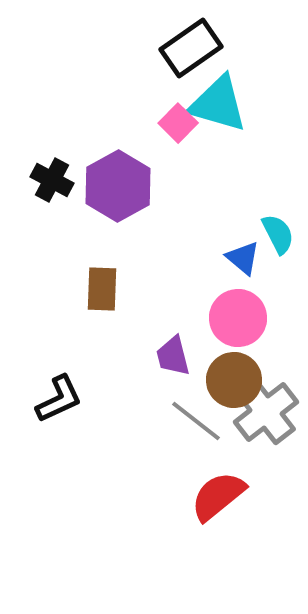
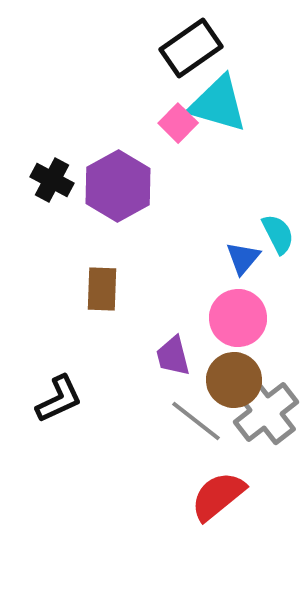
blue triangle: rotated 30 degrees clockwise
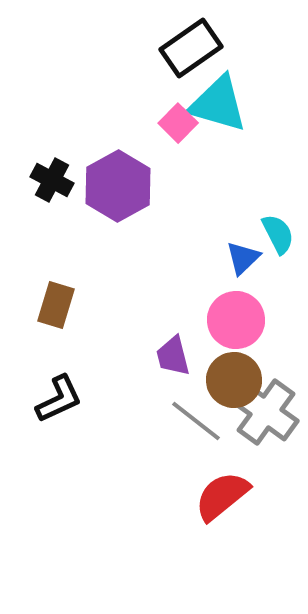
blue triangle: rotated 6 degrees clockwise
brown rectangle: moved 46 px left, 16 px down; rotated 15 degrees clockwise
pink circle: moved 2 px left, 2 px down
gray cross: rotated 16 degrees counterclockwise
red semicircle: moved 4 px right
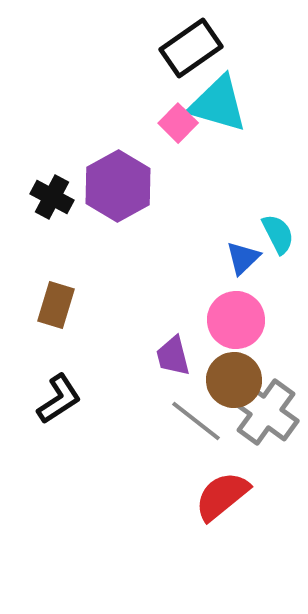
black cross: moved 17 px down
black L-shape: rotated 8 degrees counterclockwise
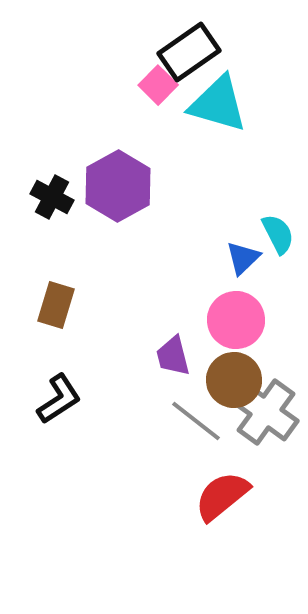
black rectangle: moved 2 px left, 4 px down
pink square: moved 20 px left, 38 px up
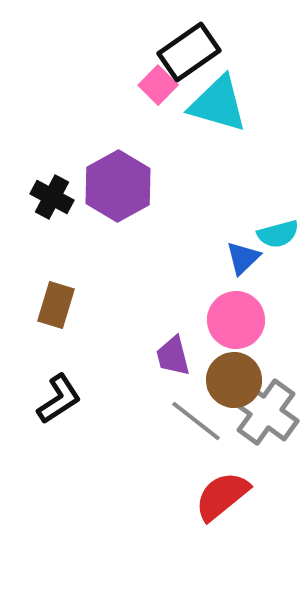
cyan semicircle: rotated 102 degrees clockwise
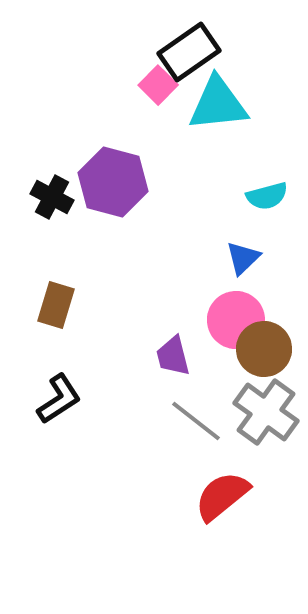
cyan triangle: rotated 22 degrees counterclockwise
purple hexagon: moved 5 px left, 4 px up; rotated 16 degrees counterclockwise
cyan semicircle: moved 11 px left, 38 px up
brown circle: moved 30 px right, 31 px up
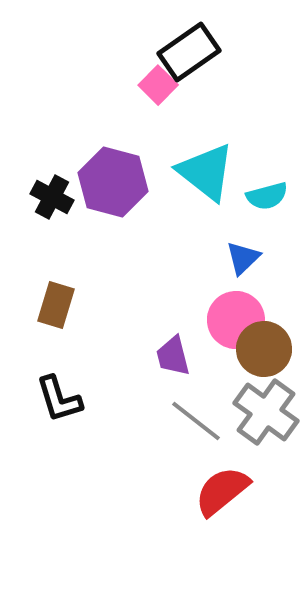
cyan triangle: moved 12 px left, 68 px down; rotated 44 degrees clockwise
black L-shape: rotated 106 degrees clockwise
red semicircle: moved 5 px up
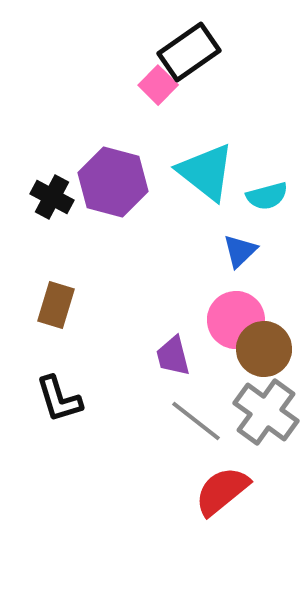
blue triangle: moved 3 px left, 7 px up
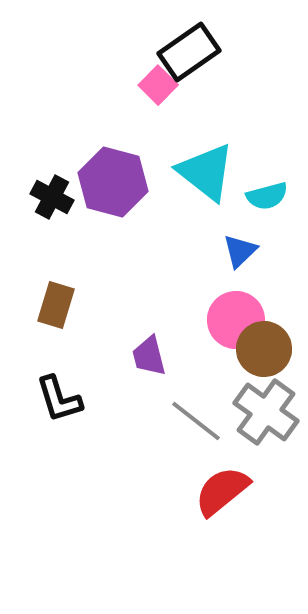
purple trapezoid: moved 24 px left
